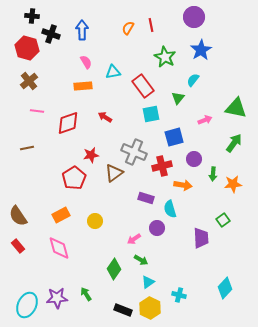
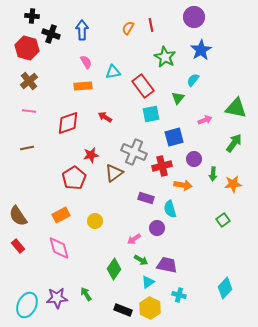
pink line at (37, 111): moved 8 px left
purple trapezoid at (201, 238): moved 34 px left, 27 px down; rotated 75 degrees counterclockwise
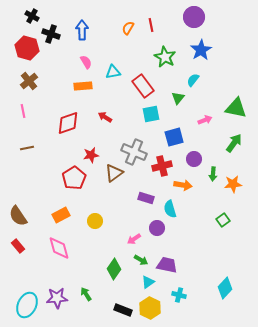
black cross at (32, 16): rotated 24 degrees clockwise
pink line at (29, 111): moved 6 px left; rotated 72 degrees clockwise
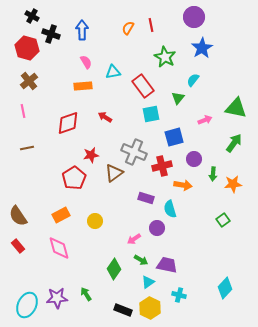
blue star at (201, 50): moved 1 px right, 2 px up
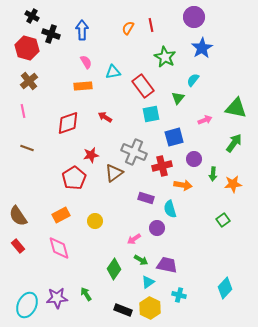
brown line at (27, 148): rotated 32 degrees clockwise
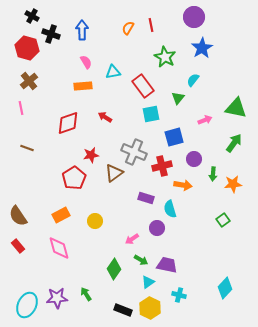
pink line at (23, 111): moved 2 px left, 3 px up
pink arrow at (134, 239): moved 2 px left
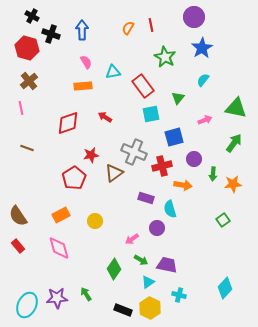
cyan semicircle at (193, 80): moved 10 px right
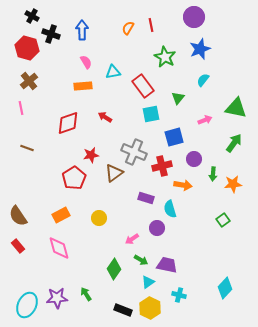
blue star at (202, 48): moved 2 px left, 1 px down; rotated 10 degrees clockwise
yellow circle at (95, 221): moved 4 px right, 3 px up
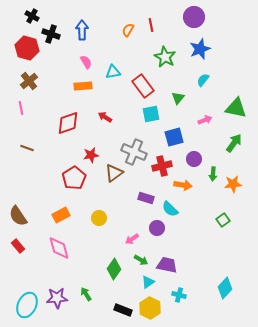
orange semicircle at (128, 28): moved 2 px down
cyan semicircle at (170, 209): rotated 30 degrees counterclockwise
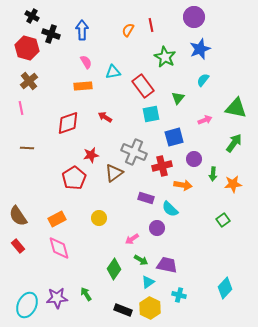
brown line at (27, 148): rotated 16 degrees counterclockwise
orange rectangle at (61, 215): moved 4 px left, 4 px down
